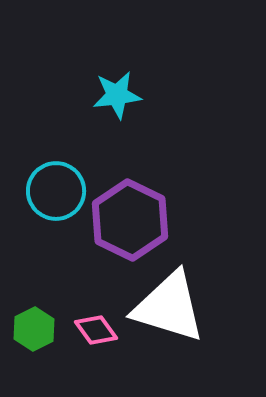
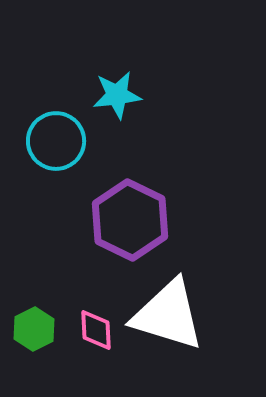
cyan circle: moved 50 px up
white triangle: moved 1 px left, 8 px down
pink diamond: rotated 33 degrees clockwise
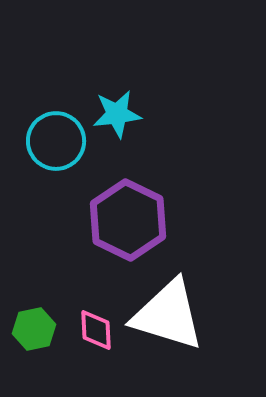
cyan star: moved 19 px down
purple hexagon: moved 2 px left
green hexagon: rotated 15 degrees clockwise
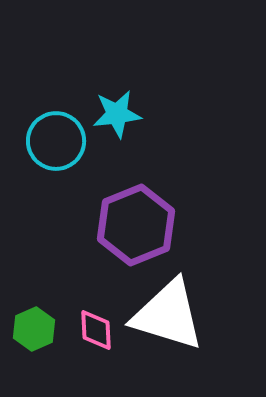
purple hexagon: moved 8 px right, 5 px down; rotated 12 degrees clockwise
green hexagon: rotated 12 degrees counterclockwise
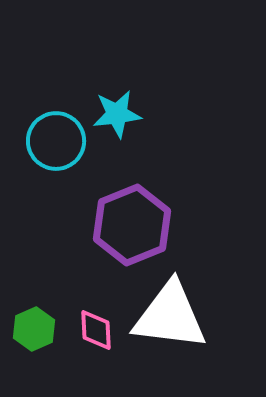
purple hexagon: moved 4 px left
white triangle: moved 2 px right, 1 px down; rotated 10 degrees counterclockwise
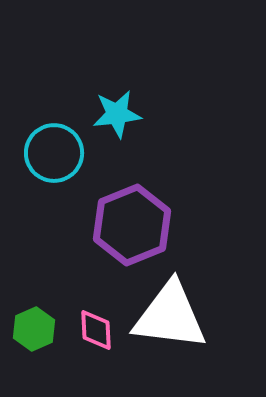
cyan circle: moved 2 px left, 12 px down
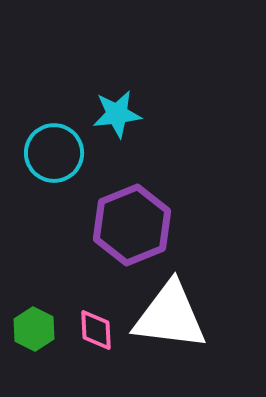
green hexagon: rotated 9 degrees counterclockwise
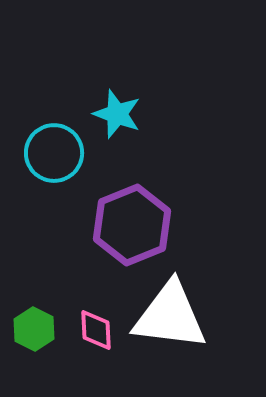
cyan star: rotated 27 degrees clockwise
